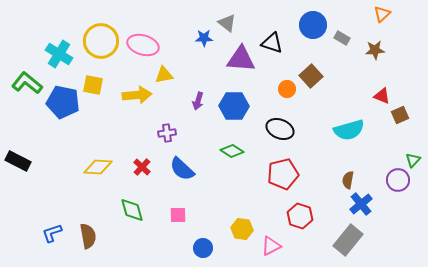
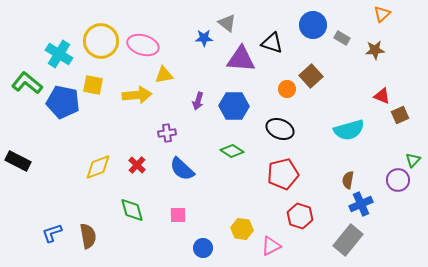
yellow diamond at (98, 167): rotated 24 degrees counterclockwise
red cross at (142, 167): moved 5 px left, 2 px up
blue cross at (361, 204): rotated 15 degrees clockwise
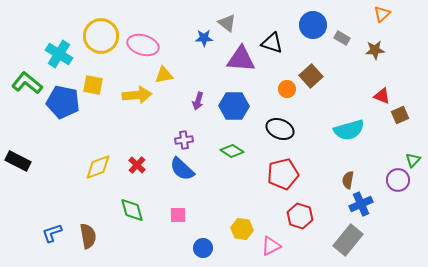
yellow circle at (101, 41): moved 5 px up
purple cross at (167, 133): moved 17 px right, 7 px down
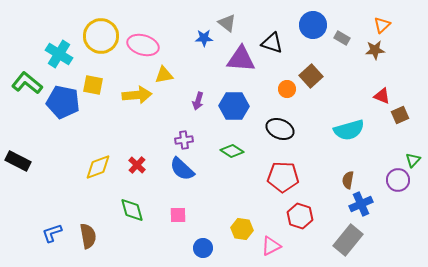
orange triangle at (382, 14): moved 11 px down
red pentagon at (283, 174): moved 3 px down; rotated 16 degrees clockwise
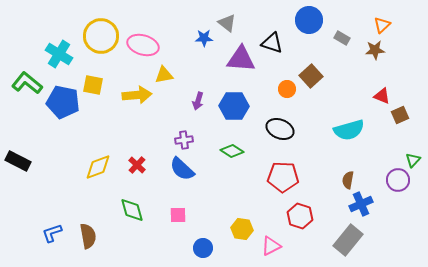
blue circle at (313, 25): moved 4 px left, 5 px up
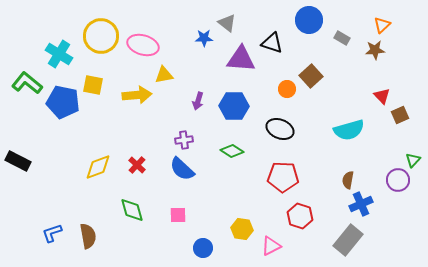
red triangle at (382, 96): rotated 24 degrees clockwise
